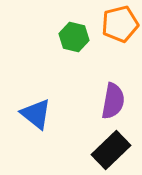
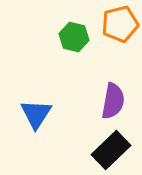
blue triangle: rotated 24 degrees clockwise
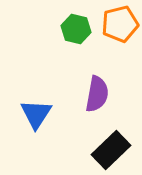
green hexagon: moved 2 px right, 8 px up
purple semicircle: moved 16 px left, 7 px up
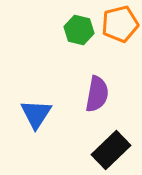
green hexagon: moved 3 px right, 1 px down
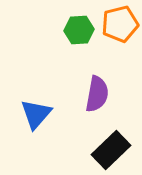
green hexagon: rotated 16 degrees counterclockwise
blue triangle: rotated 8 degrees clockwise
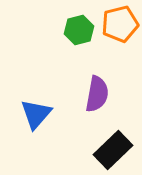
green hexagon: rotated 12 degrees counterclockwise
black rectangle: moved 2 px right
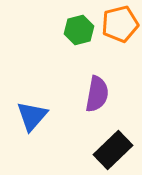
blue triangle: moved 4 px left, 2 px down
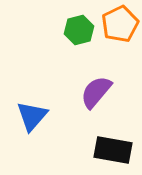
orange pentagon: rotated 12 degrees counterclockwise
purple semicircle: moved 1 px left, 2 px up; rotated 150 degrees counterclockwise
black rectangle: rotated 54 degrees clockwise
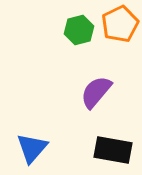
blue triangle: moved 32 px down
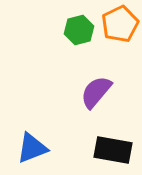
blue triangle: rotated 28 degrees clockwise
